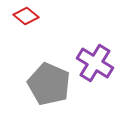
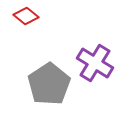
gray pentagon: rotated 15 degrees clockwise
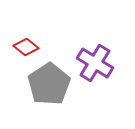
red diamond: moved 31 px down
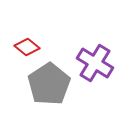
red diamond: moved 1 px right
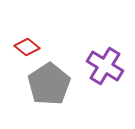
purple cross: moved 10 px right, 3 px down
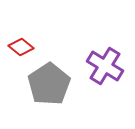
red diamond: moved 6 px left
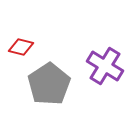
red diamond: rotated 25 degrees counterclockwise
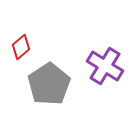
red diamond: rotated 55 degrees counterclockwise
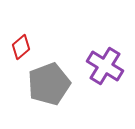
gray pentagon: rotated 12 degrees clockwise
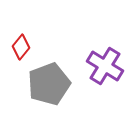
red diamond: rotated 10 degrees counterclockwise
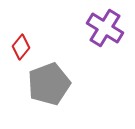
purple cross: moved 38 px up
